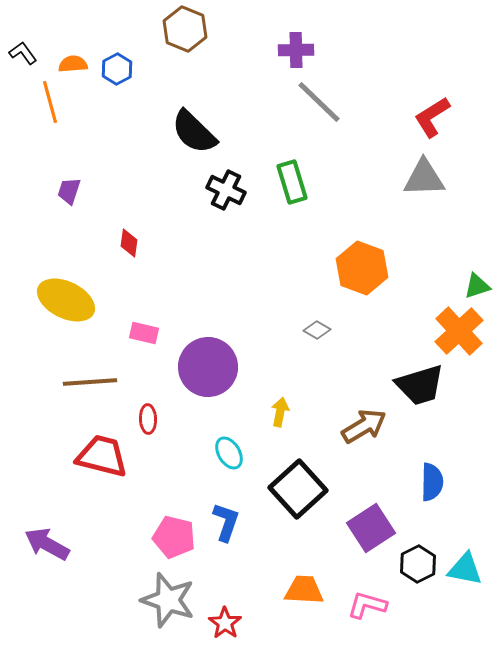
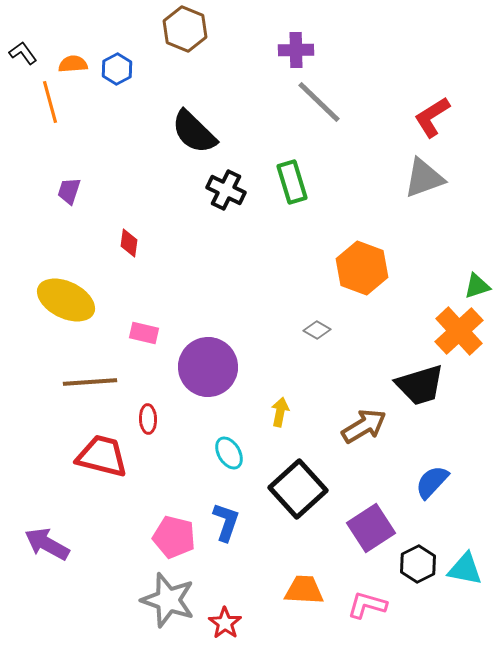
gray triangle: rotated 18 degrees counterclockwise
blue semicircle: rotated 138 degrees counterclockwise
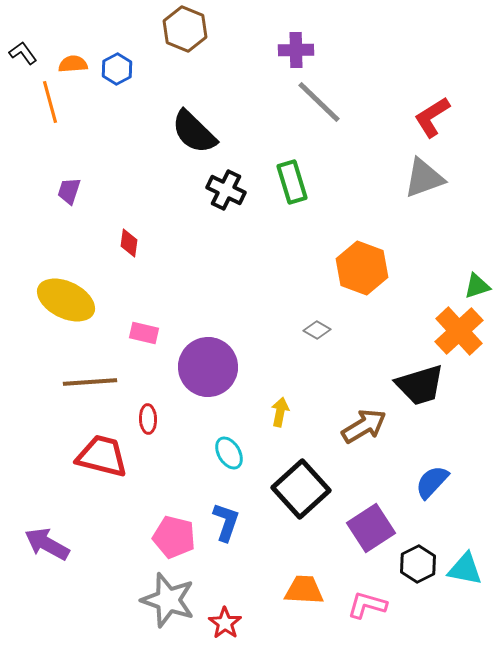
black square: moved 3 px right
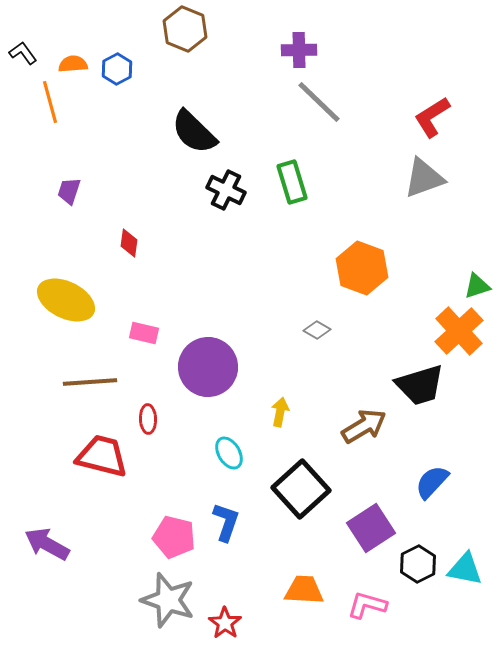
purple cross: moved 3 px right
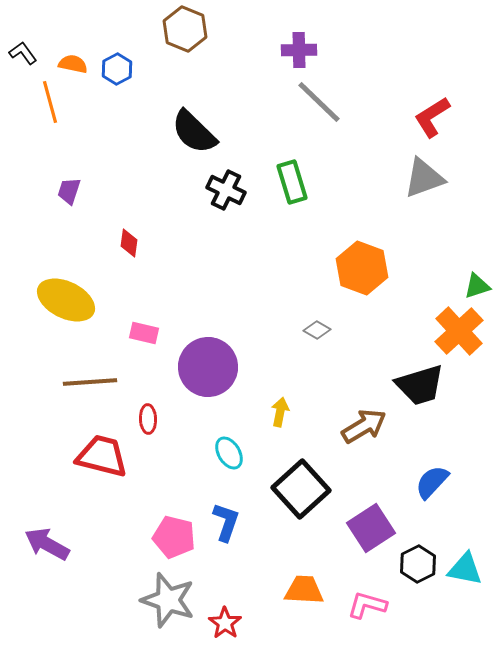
orange semicircle: rotated 16 degrees clockwise
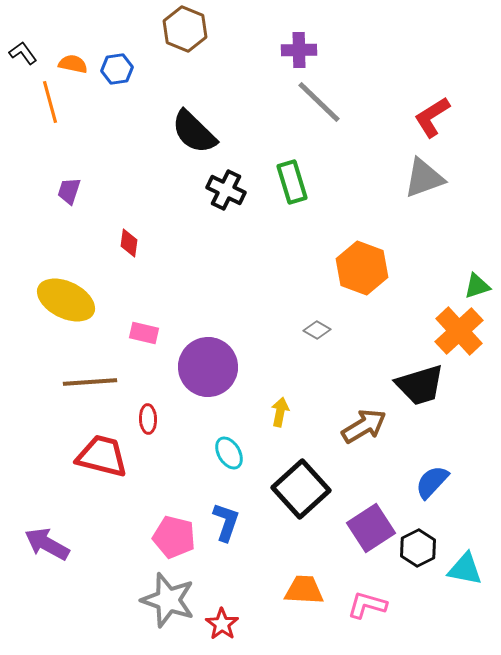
blue hexagon: rotated 20 degrees clockwise
black hexagon: moved 16 px up
red star: moved 3 px left, 1 px down
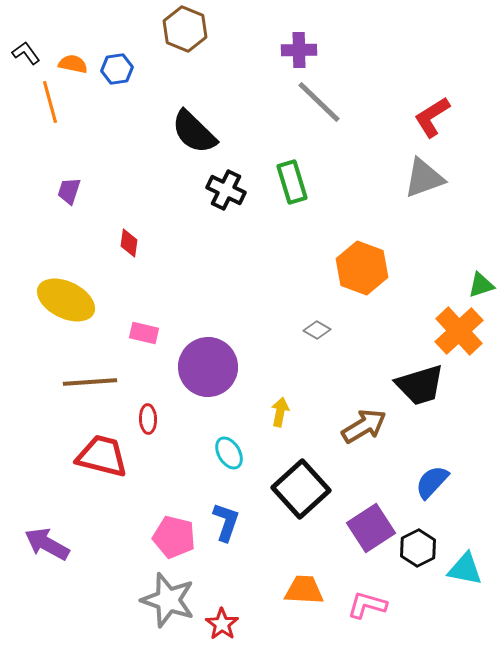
black L-shape: moved 3 px right
green triangle: moved 4 px right, 1 px up
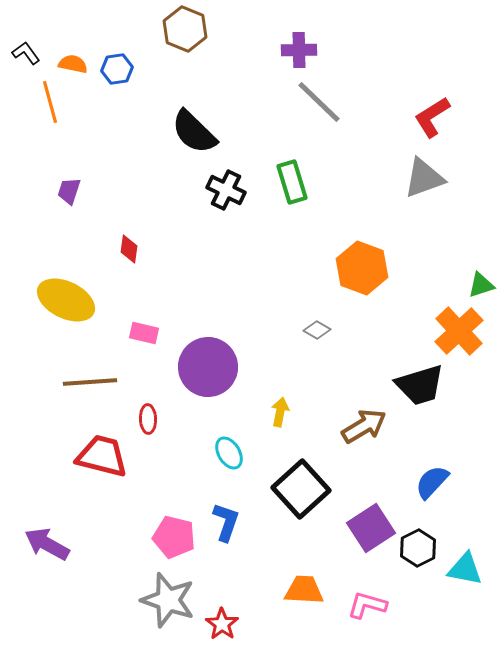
red diamond: moved 6 px down
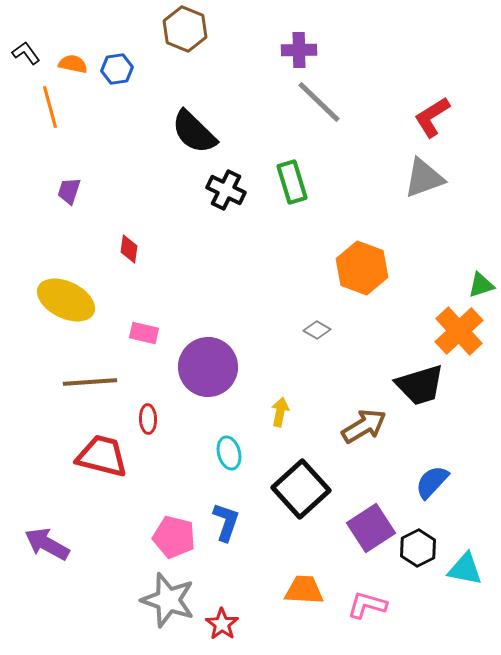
orange line: moved 5 px down
cyan ellipse: rotated 16 degrees clockwise
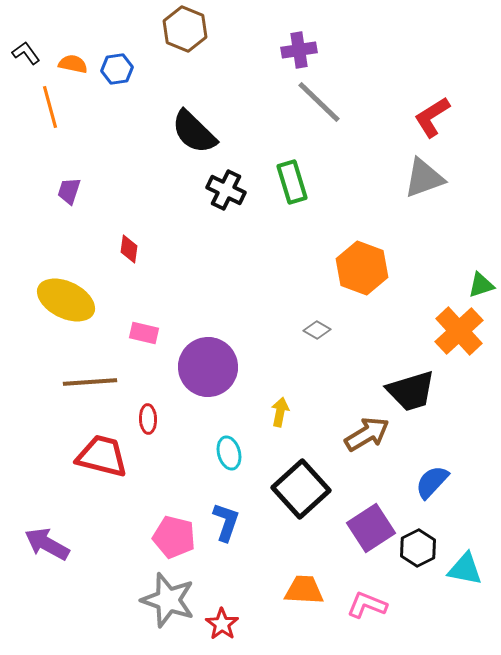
purple cross: rotated 8 degrees counterclockwise
black trapezoid: moved 9 px left, 6 px down
brown arrow: moved 3 px right, 8 px down
pink L-shape: rotated 6 degrees clockwise
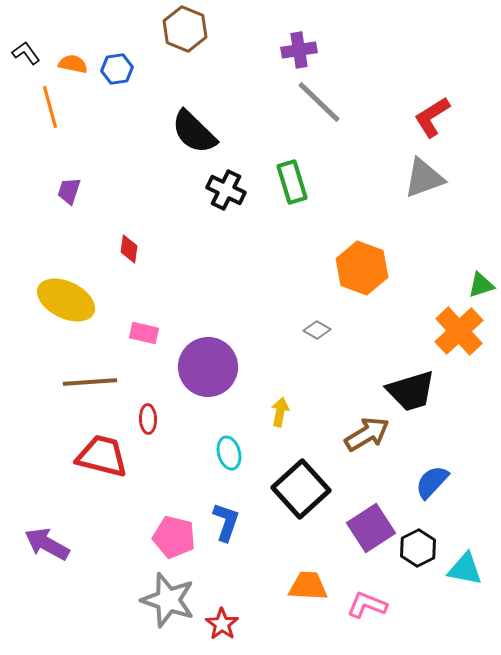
orange trapezoid: moved 4 px right, 4 px up
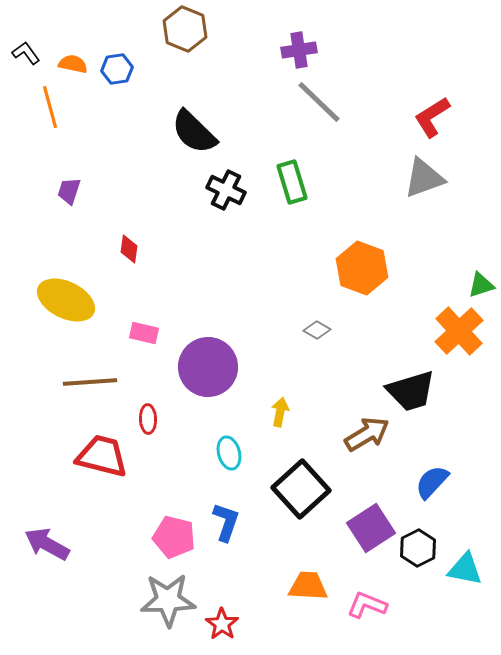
gray star: rotated 20 degrees counterclockwise
